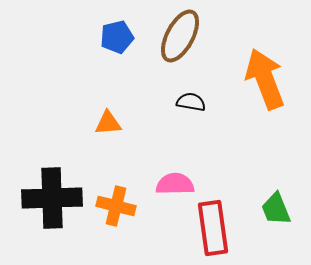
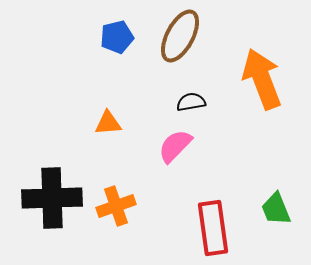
orange arrow: moved 3 px left
black semicircle: rotated 20 degrees counterclockwise
pink semicircle: moved 38 px up; rotated 45 degrees counterclockwise
orange cross: rotated 33 degrees counterclockwise
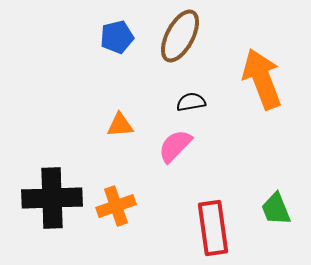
orange triangle: moved 12 px right, 2 px down
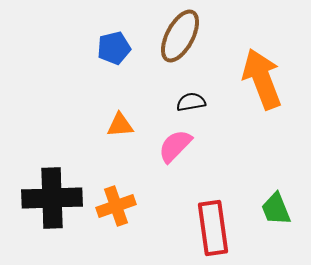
blue pentagon: moved 3 px left, 11 px down
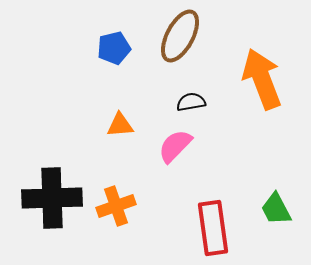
green trapezoid: rotated 6 degrees counterclockwise
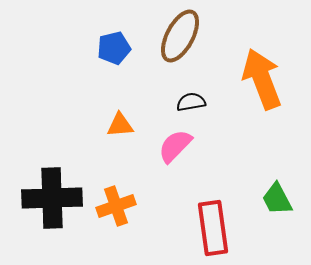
green trapezoid: moved 1 px right, 10 px up
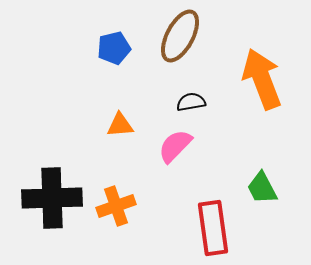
green trapezoid: moved 15 px left, 11 px up
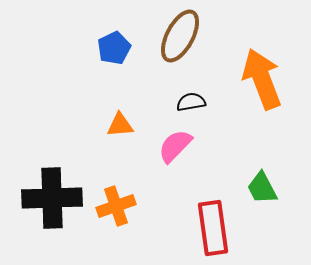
blue pentagon: rotated 12 degrees counterclockwise
